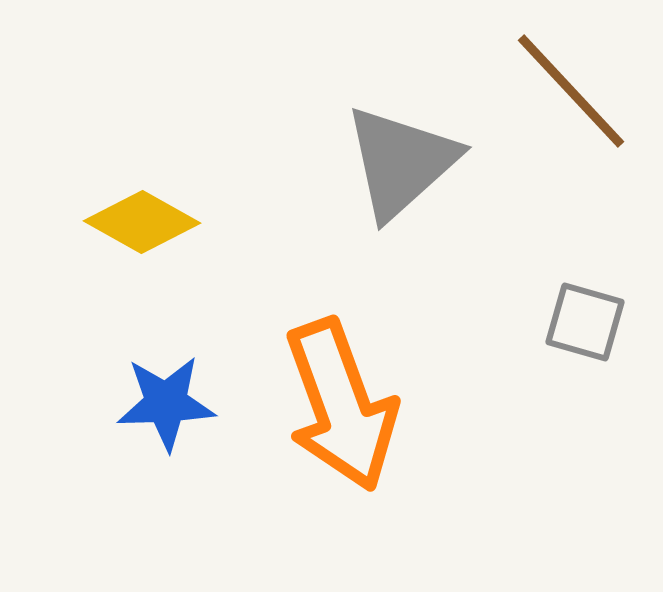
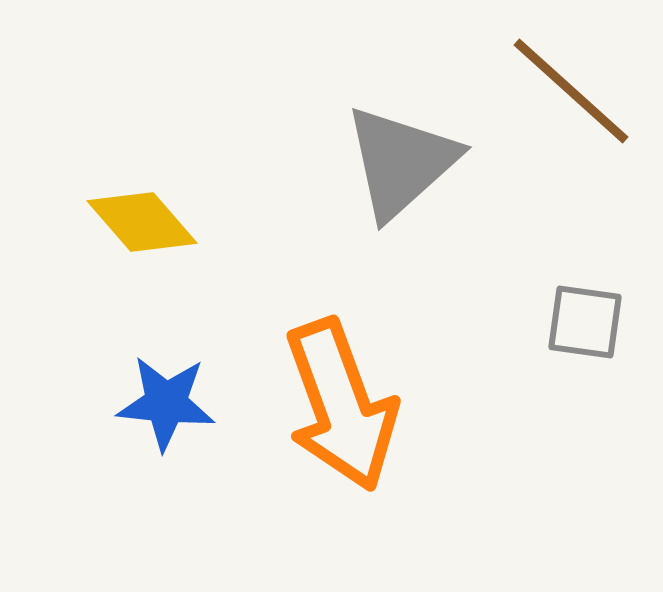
brown line: rotated 5 degrees counterclockwise
yellow diamond: rotated 20 degrees clockwise
gray square: rotated 8 degrees counterclockwise
blue star: rotated 8 degrees clockwise
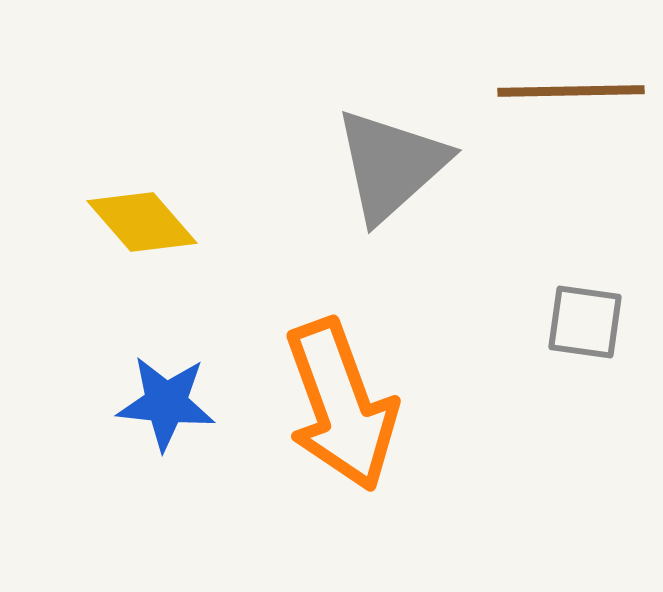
brown line: rotated 43 degrees counterclockwise
gray triangle: moved 10 px left, 3 px down
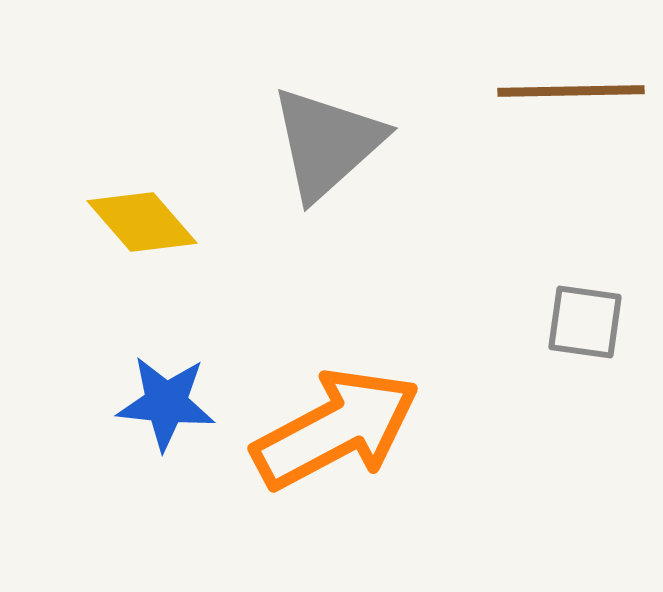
gray triangle: moved 64 px left, 22 px up
orange arrow: moved 5 px left, 24 px down; rotated 98 degrees counterclockwise
